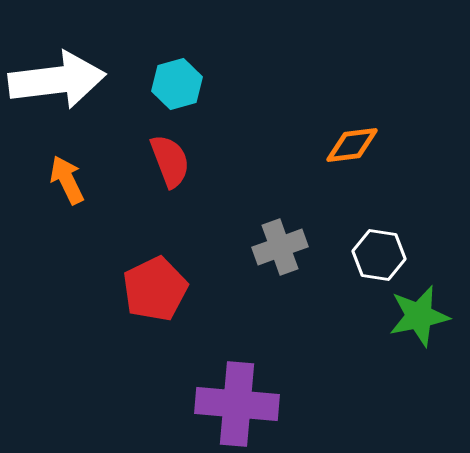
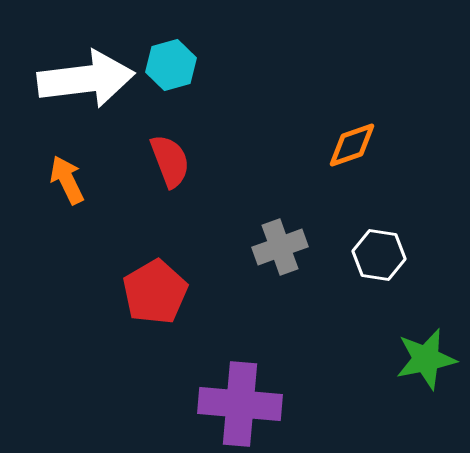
white arrow: moved 29 px right, 1 px up
cyan hexagon: moved 6 px left, 19 px up
orange diamond: rotated 12 degrees counterclockwise
red pentagon: moved 3 px down; rotated 4 degrees counterclockwise
green star: moved 7 px right, 43 px down
purple cross: moved 3 px right
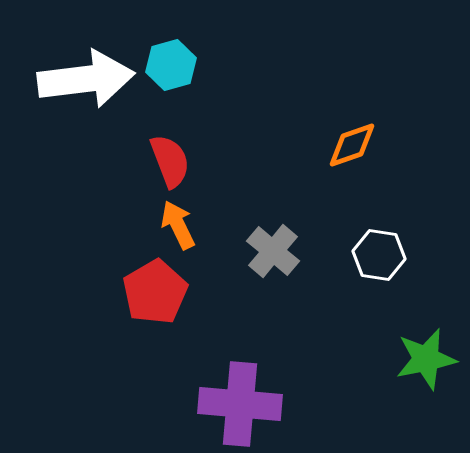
orange arrow: moved 111 px right, 45 px down
gray cross: moved 7 px left, 4 px down; rotated 30 degrees counterclockwise
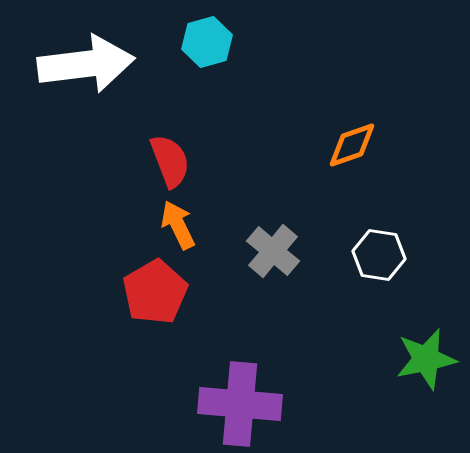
cyan hexagon: moved 36 px right, 23 px up
white arrow: moved 15 px up
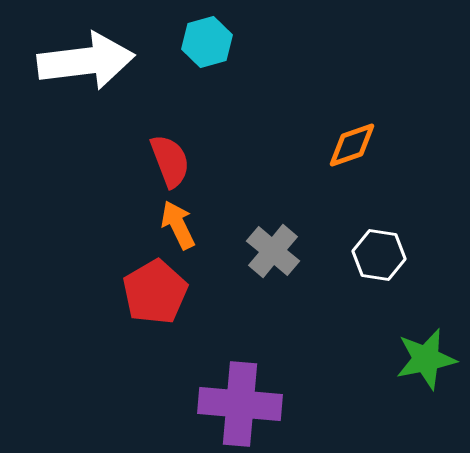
white arrow: moved 3 px up
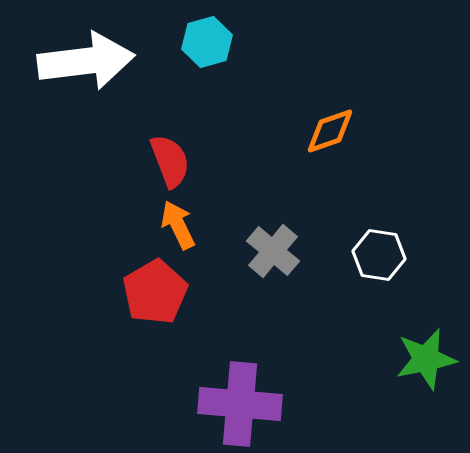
orange diamond: moved 22 px left, 14 px up
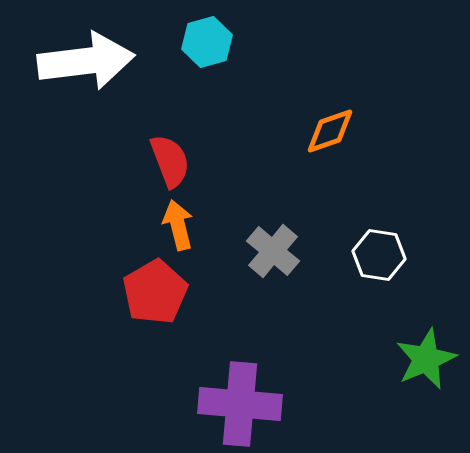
orange arrow: rotated 12 degrees clockwise
green star: rotated 12 degrees counterclockwise
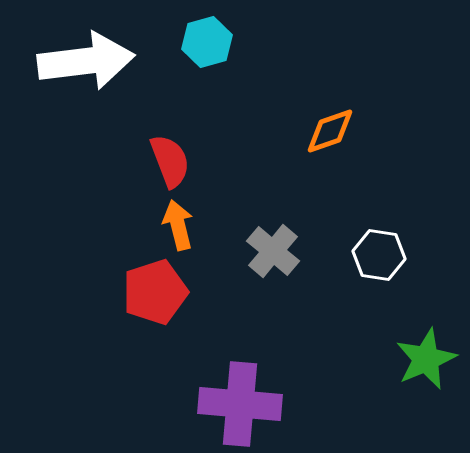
red pentagon: rotated 12 degrees clockwise
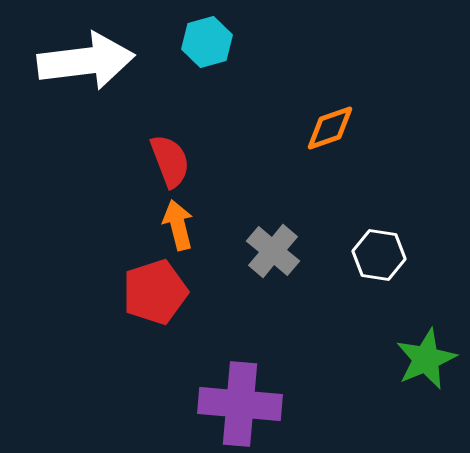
orange diamond: moved 3 px up
